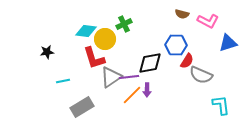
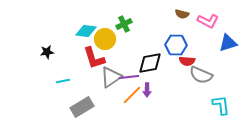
red semicircle: rotated 63 degrees clockwise
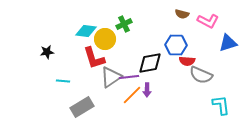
cyan line: rotated 16 degrees clockwise
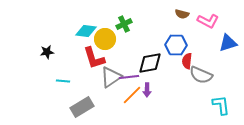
red semicircle: rotated 91 degrees clockwise
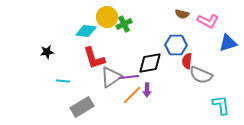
yellow circle: moved 2 px right, 22 px up
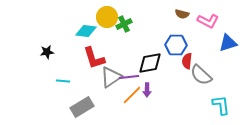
gray semicircle: rotated 20 degrees clockwise
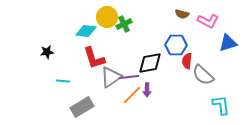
gray semicircle: moved 2 px right
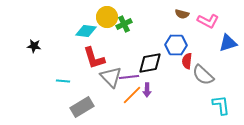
black star: moved 13 px left, 6 px up; rotated 16 degrees clockwise
gray triangle: rotated 40 degrees counterclockwise
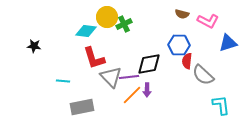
blue hexagon: moved 3 px right
black diamond: moved 1 px left, 1 px down
gray rectangle: rotated 20 degrees clockwise
